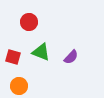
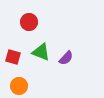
purple semicircle: moved 5 px left, 1 px down
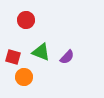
red circle: moved 3 px left, 2 px up
purple semicircle: moved 1 px right, 1 px up
orange circle: moved 5 px right, 9 px up
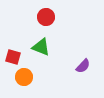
red circle: moved 20 px right, 3 px up
green triangle: moved 5 px up
purple semicircle: moved 16 px right, 9 px down
